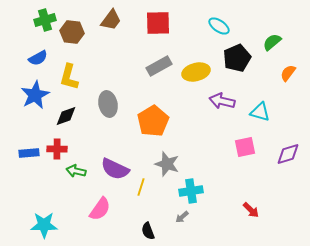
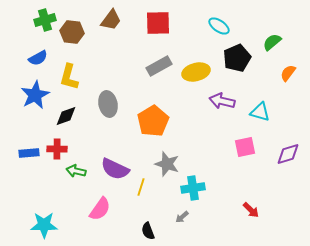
cyan cross: moved 2 px right, 3 px up
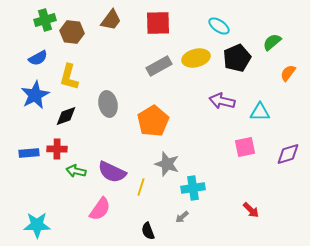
yellow ellipse: moved 14 px up
cyan triangle: rotated 15 degrees counterclockwise
purple semicircle: moved 3 px left, 3 px down
cyan star: moved 7 px left
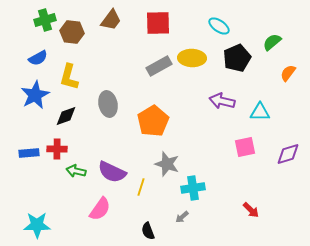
yellow ellipse: moved 4 px left; rotated 16 degrees clockwise
